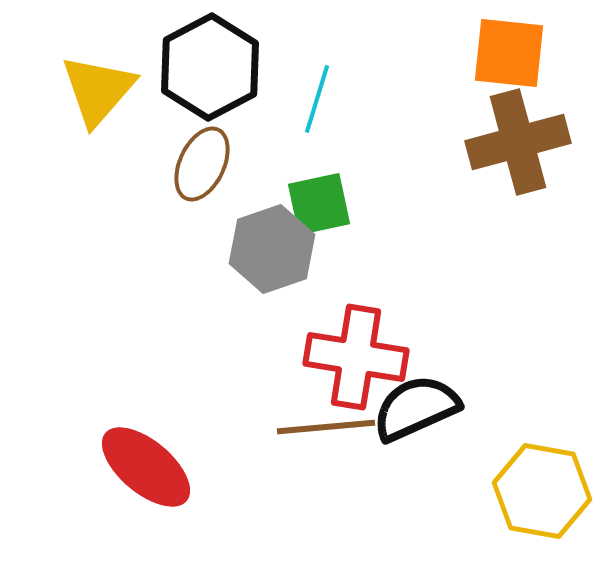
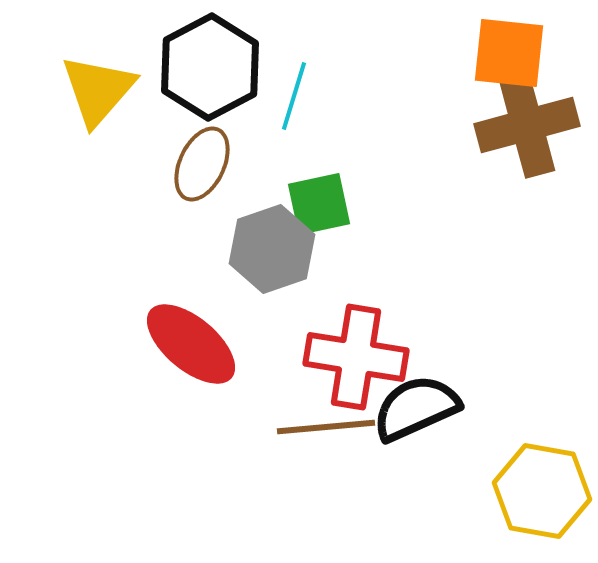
cyan line: moved 23 px left, 3 px up
brown cross: moved 9 px right, 17 px up
red ellipse: moved 45 px right, 123 px up
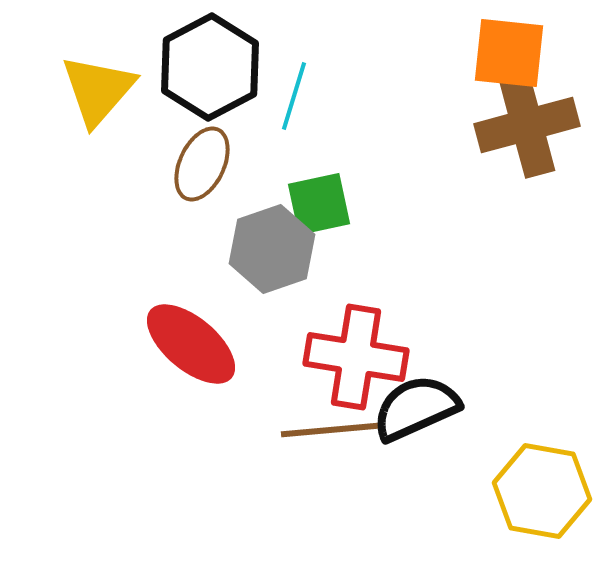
brown line: moved 4 px right, 3 px down
